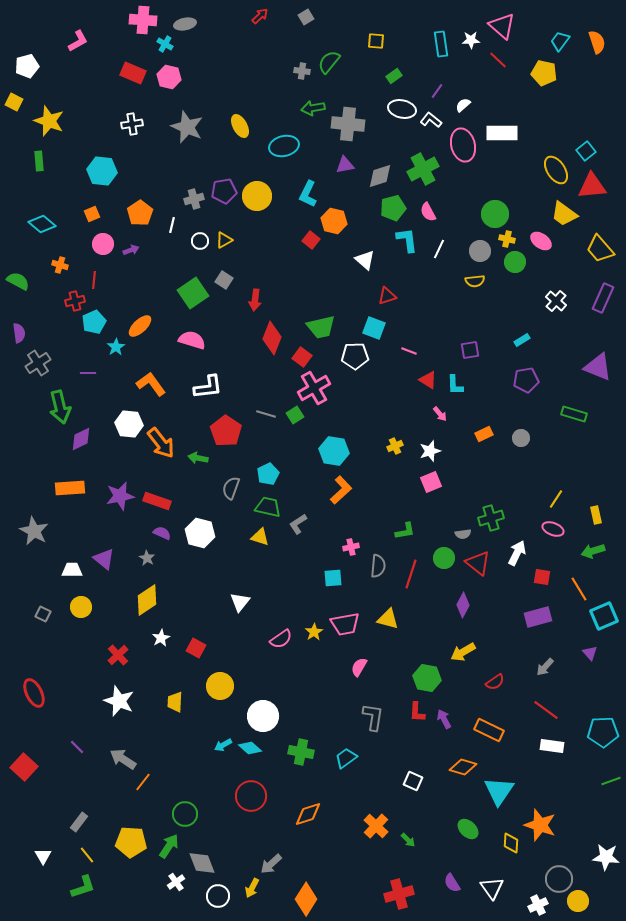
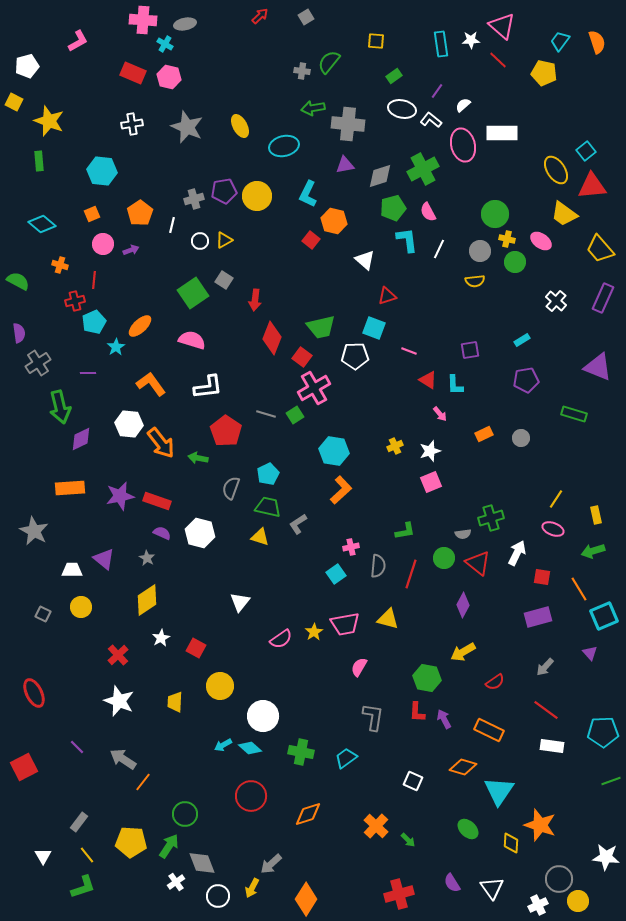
cyan square at (333, 578): moved 3 px right, 4 px up; rotated 30 degrees counterclockwise
red square at (24, 767): rotated 20 degrees clockwise
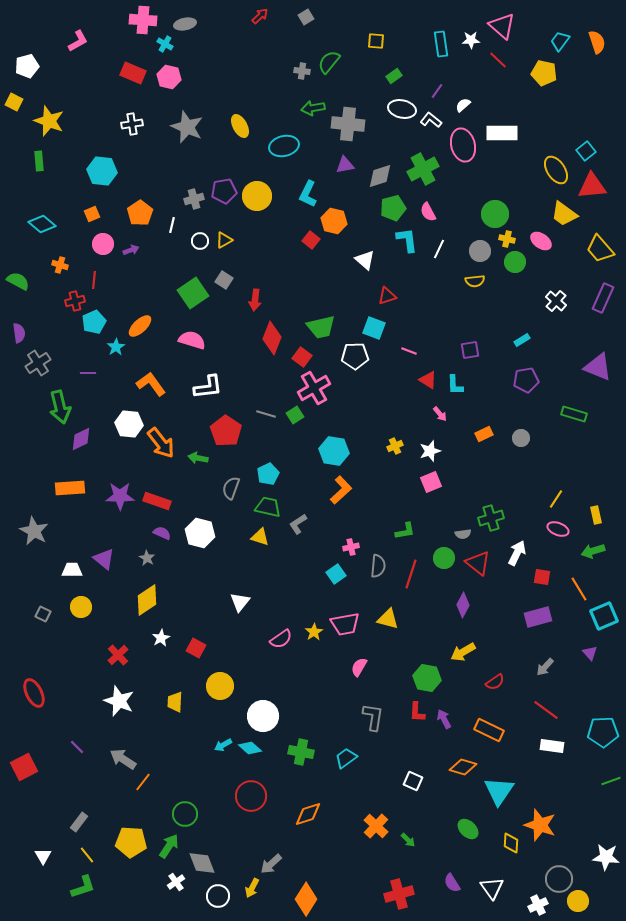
purple star at (120, 496): rotated 12 degrees clockwise
pink ellipse at (553, 529): moved 5 px right
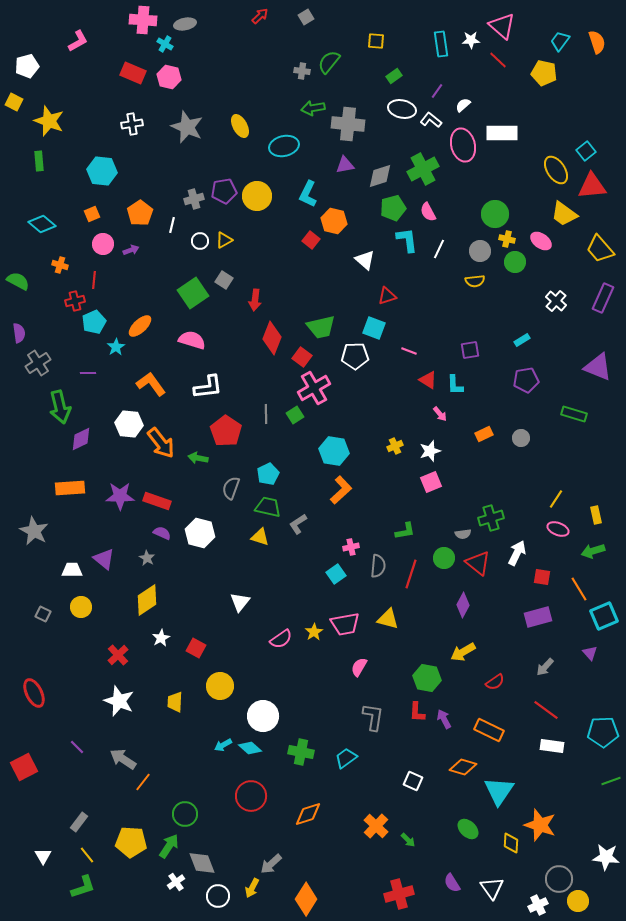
gray line at (266, 414): rotated 72 degrees clockwise
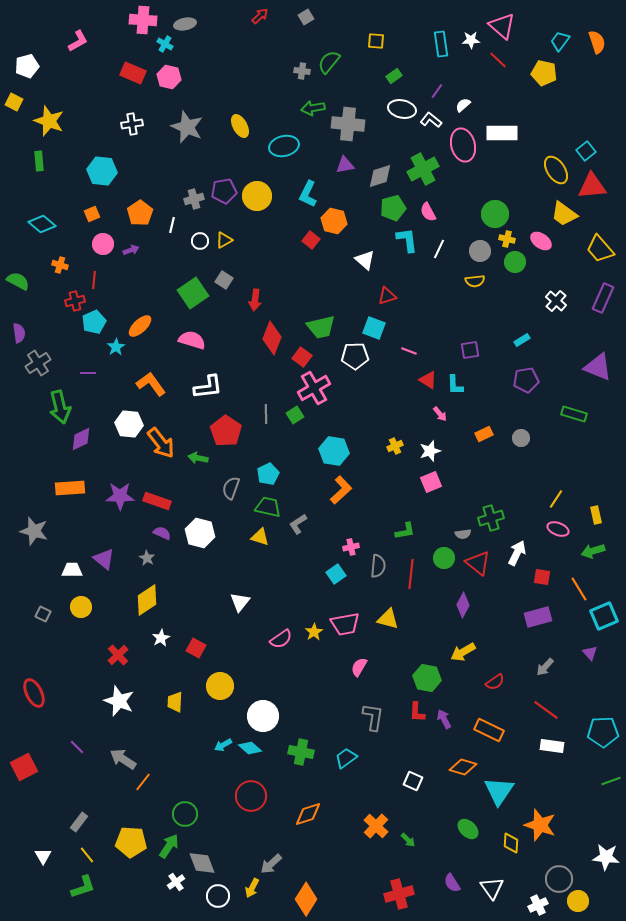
gray star at (34, 531): rotated 12 degrees counterclockwise
red line at (411, 574): rotated 12 degrees counterclockwise
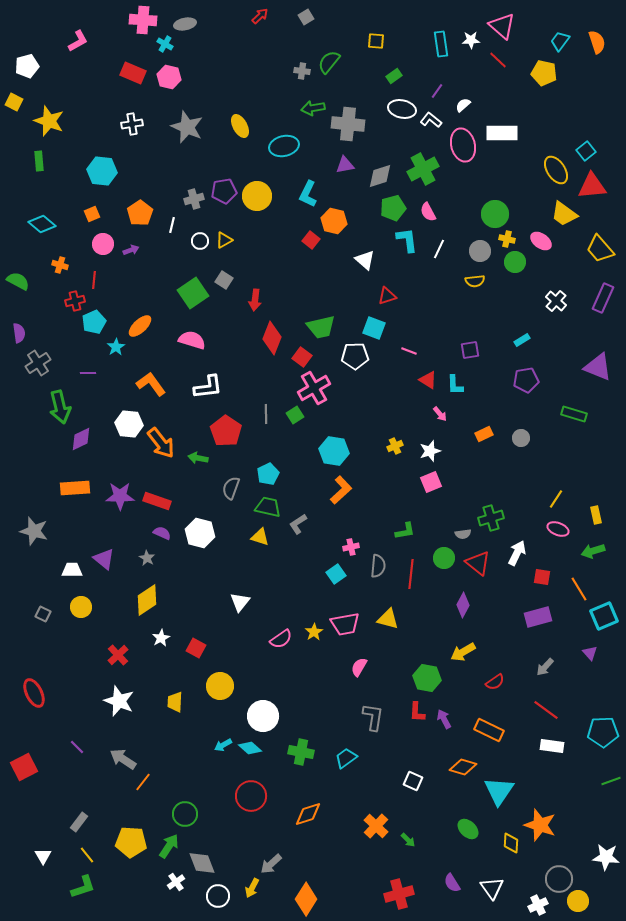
orange rectangle at (70, 488): moved 5 px right
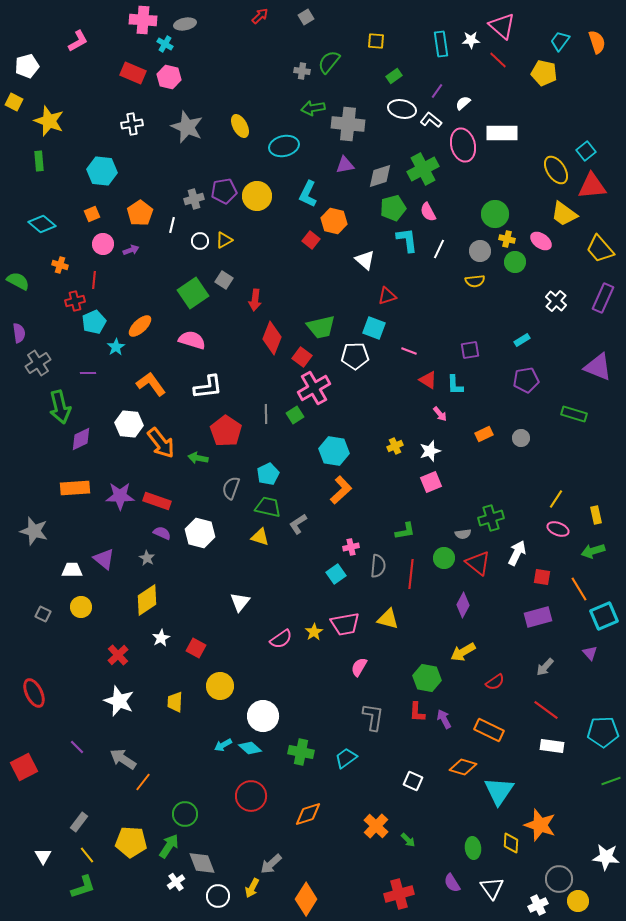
white semicircle at (463, 105): moved 2 px up
green ellipse at (468, 829): moved 5 px right, 19 px down; rotated 40 degrees clockwise
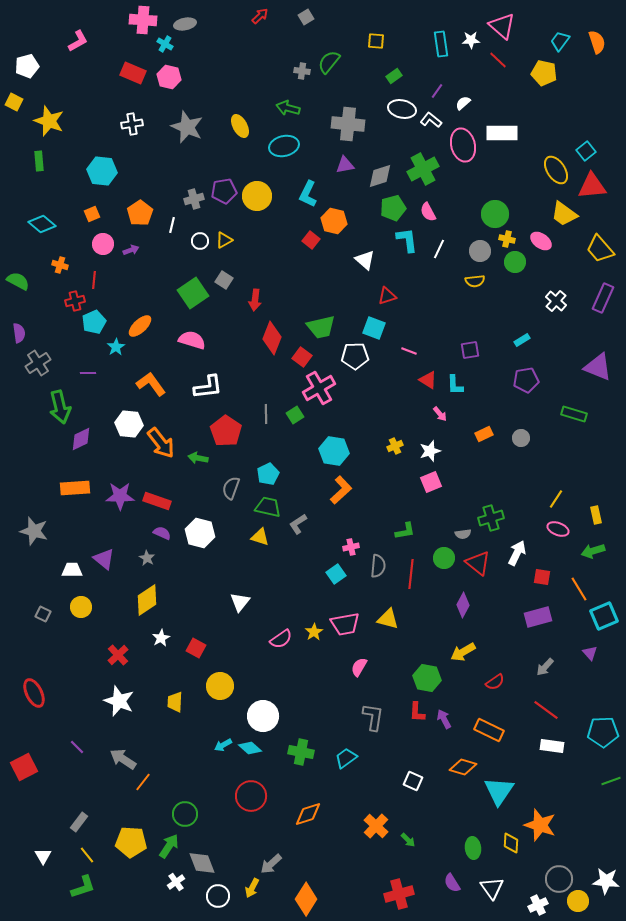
green arrow at (313, 108): moved 25 px left; rotated 25 degrees clockwise
pink cross at (314, 388): moved 5 px right
white star at (606, 857): moved 24 px down
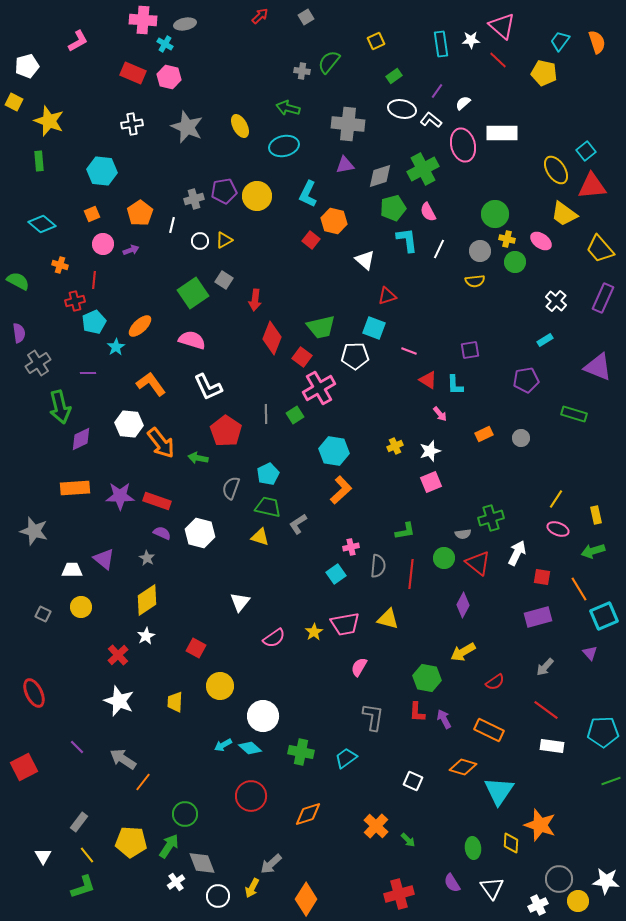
yellow square at (376, 41): rotated 30 degrees counterclockwise
cyan rectangle at (522, 340): moved 23 px right
white L-shape at (208, 387): rotated 72 degrees clockwise
white star at (161, 638): moved 15 px left, 2 px up
pink semicircle at (281, 639): moved 7 px left, 1 px up
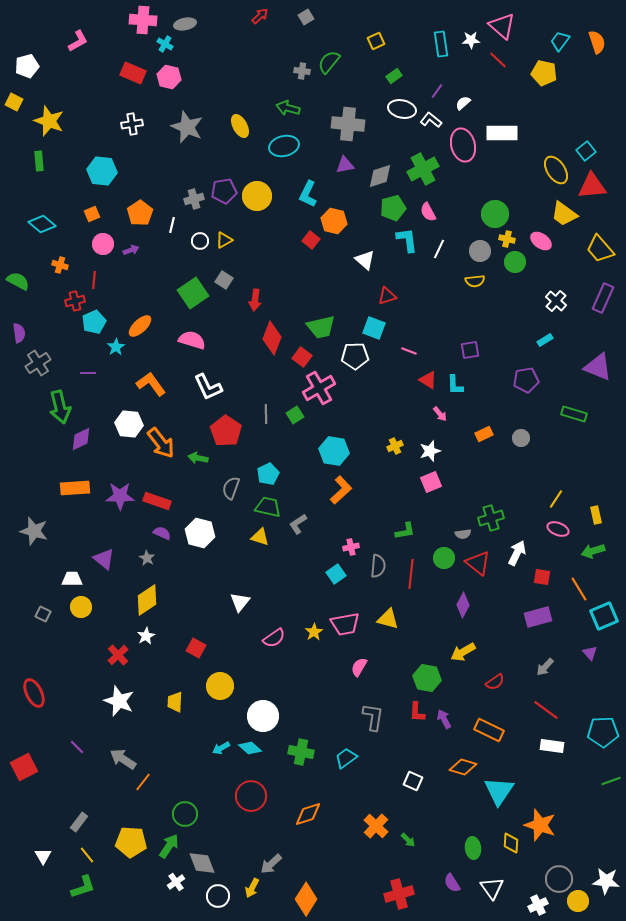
white trapezoid at (72, 570): moved 9 px down
cyan arrow at (223, 745): moved 2 px left, 3 px down
